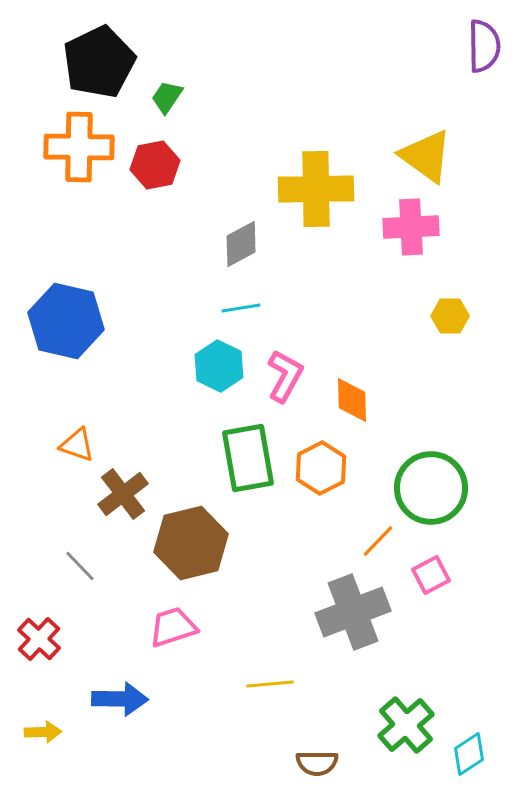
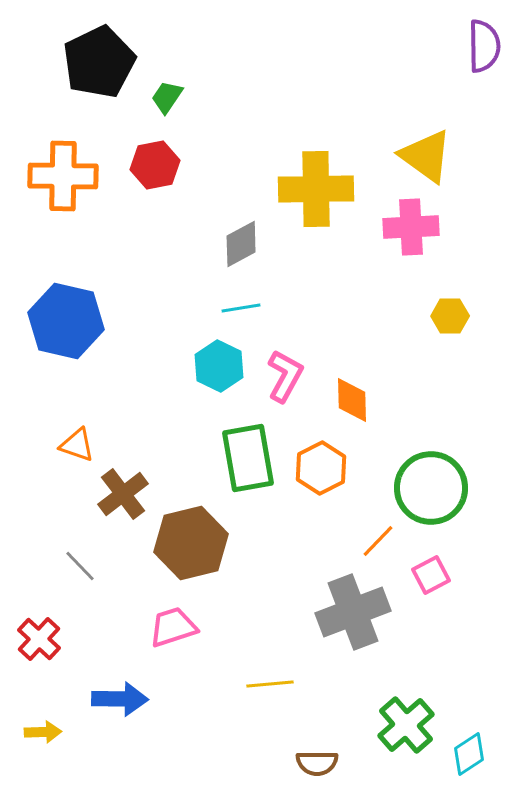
orange cross: moved 16 px left, 29 px down
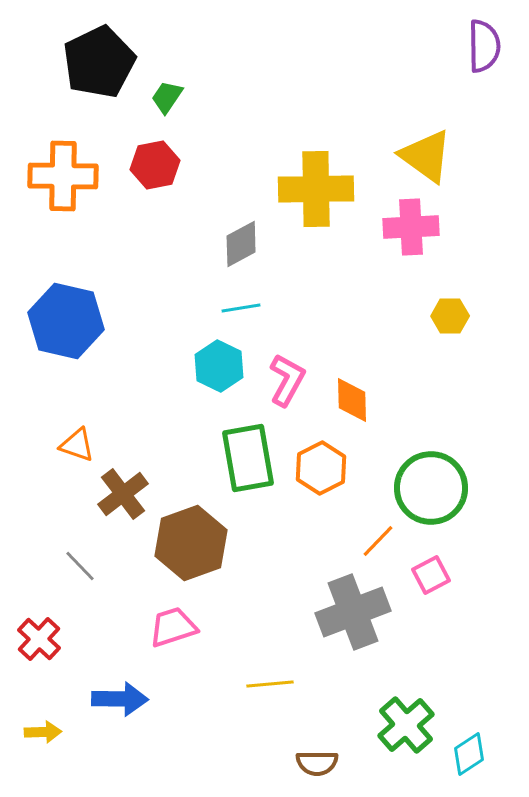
pink L-shape: moved 2 px right, 4 px down
brown hexagon: rotated 6 degrees counterclockwise
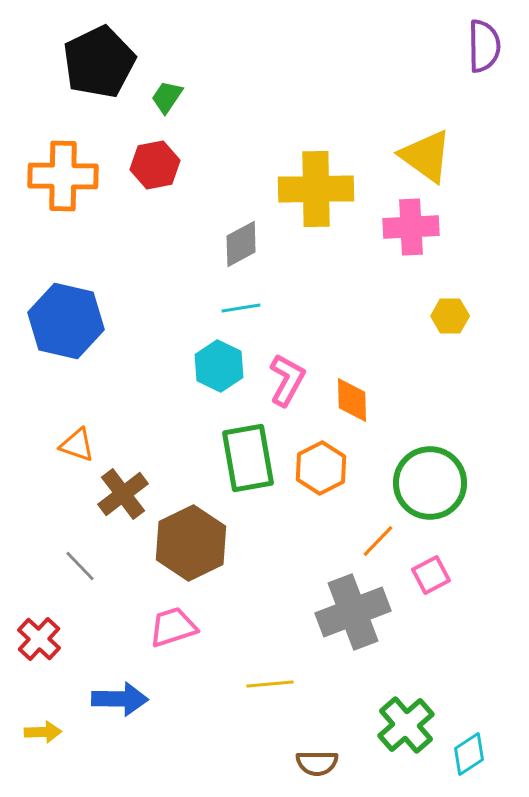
green circle: moved 1 px left, 5 px up
brown hexagon: rotated 6 degrees counterclockwise
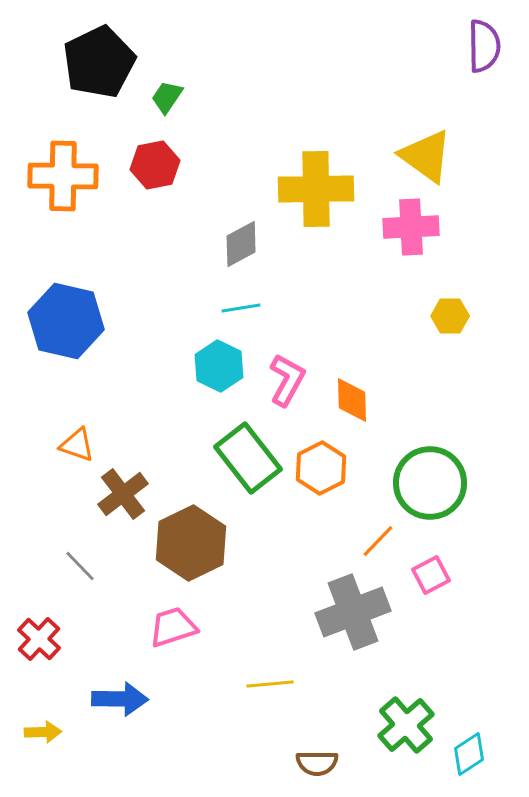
green rectangle: rotated 28 degrees counterclockwise
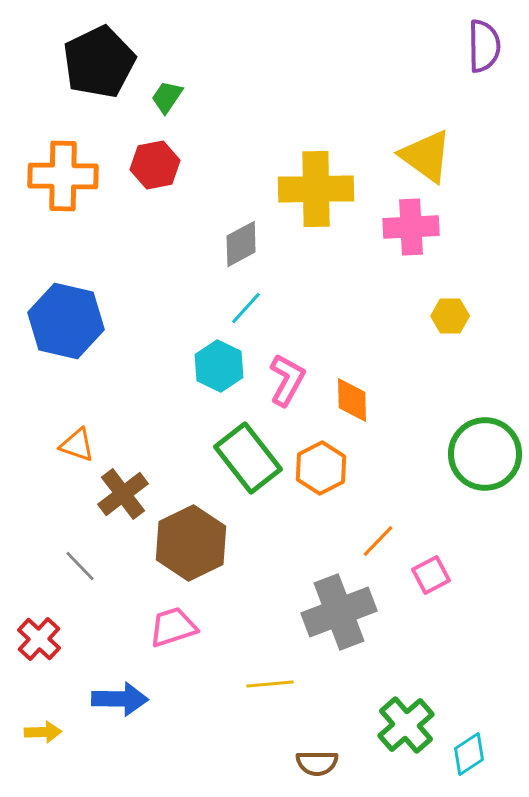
cyan line: moved 5 px right; rotated 39 degrees counterclockwise
green circle: moved 55 px right, 29 px up
gray cross: moved 14 px left
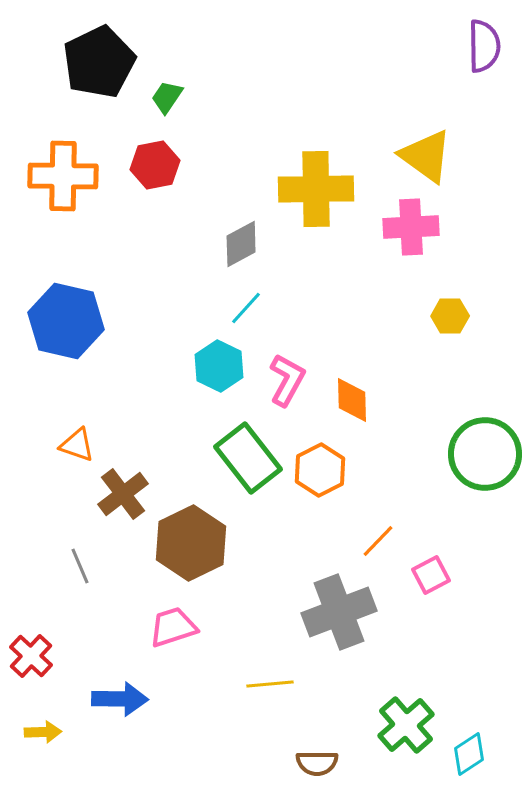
orange hexagon: moved 1 px left, 2 px down
gray line: rotated 21 degrees clockwise
red cross: moved 8 px left, 17 px down
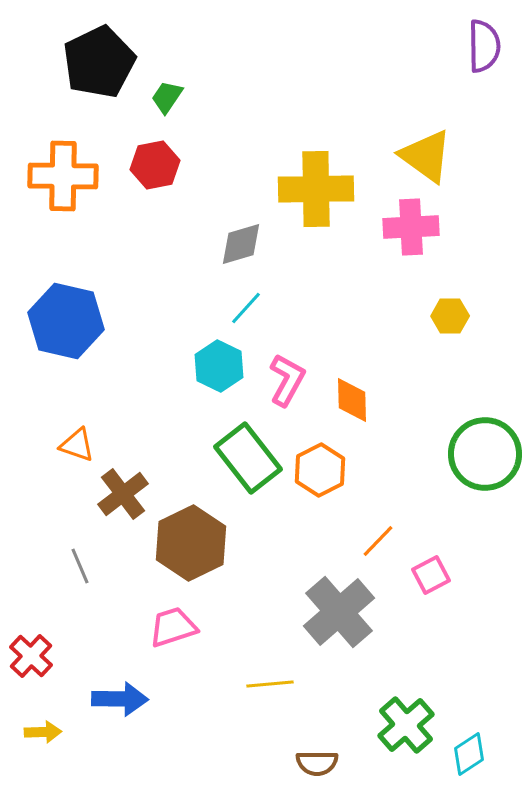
gray diamond: rotated 12 degrees clockwise
gray cross: rotated 20 degrees counterclockwise
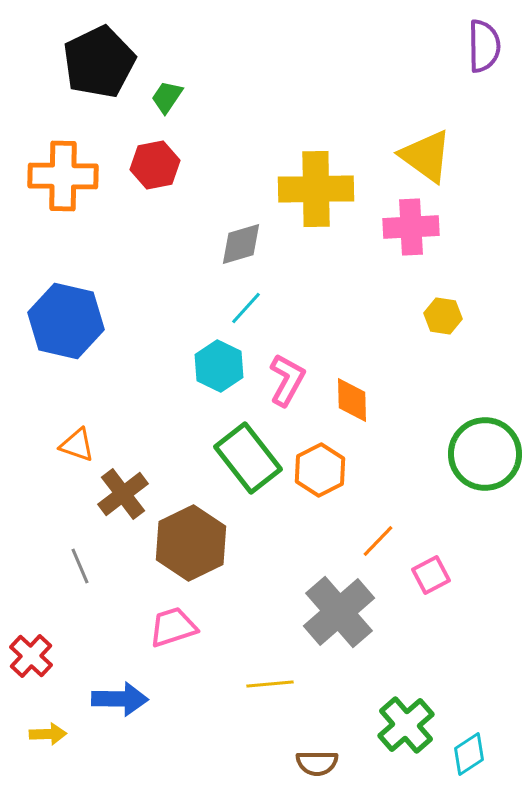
yellow hexagon: moved 7 px left; rotated 9 degrees clockwise
yellow arrow: moved 5 px right, 2 px down
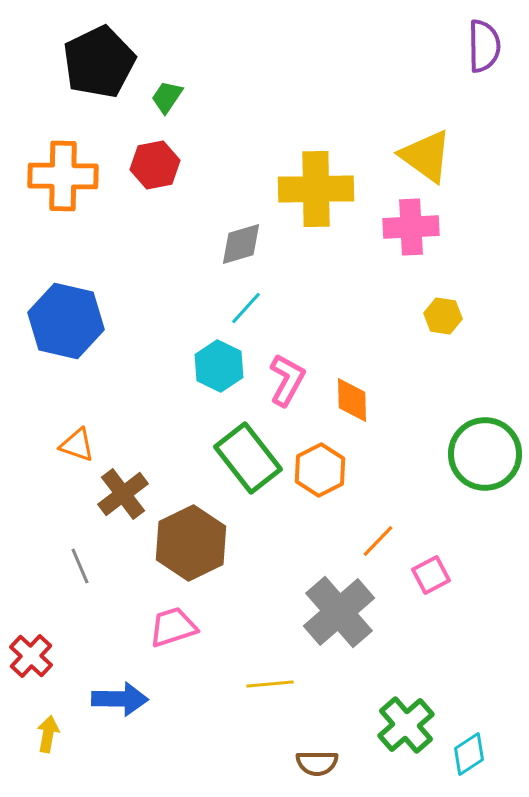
yellow arrow: rotated 78 degrees counterclockwise
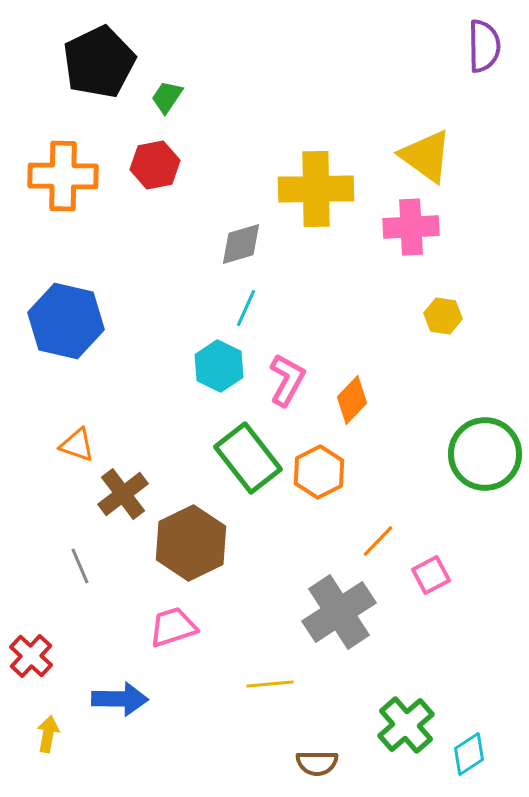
cyan line: rotated 18 degrees counterclockwise
orange diamond: rotated 45 degrees clockwise
orange hexagon: moved 1 px left, 2 px down
gray cross: rotated 8 degrees clockwise
